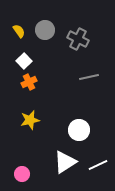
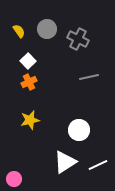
gray circle: moved 2 px right, 1 px up
white square: moved 4 px right
pink circle: moved 8 px left, 5 px down
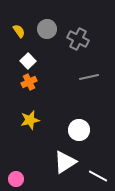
white line: moved 11 px down; rotated 54 degrees clockwise
pink circle: moved 2 px right
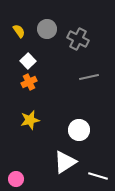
white line: rotated 12 degrees counterclockwise
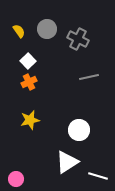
white triangle: moved 2 px right
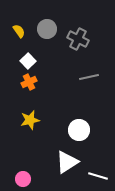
pink circle: moved 7 px right
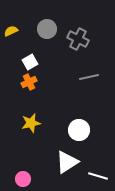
yellow semicircle: moved 8 px left; rotated 80 degrees counterclockwise
white square: moved 2 px right, 1 px down; rotated 14 degrees clockwise
yellow star: moved 1 px right, 3 px down
